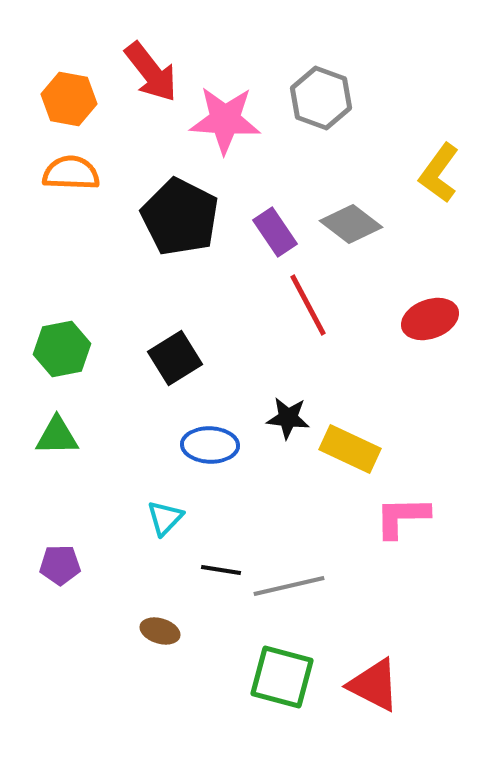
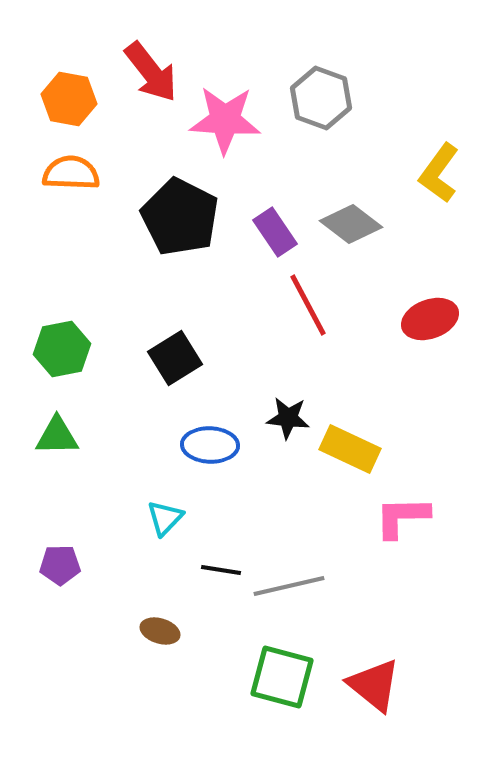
red triangle: rotated 12 degrees clockwise
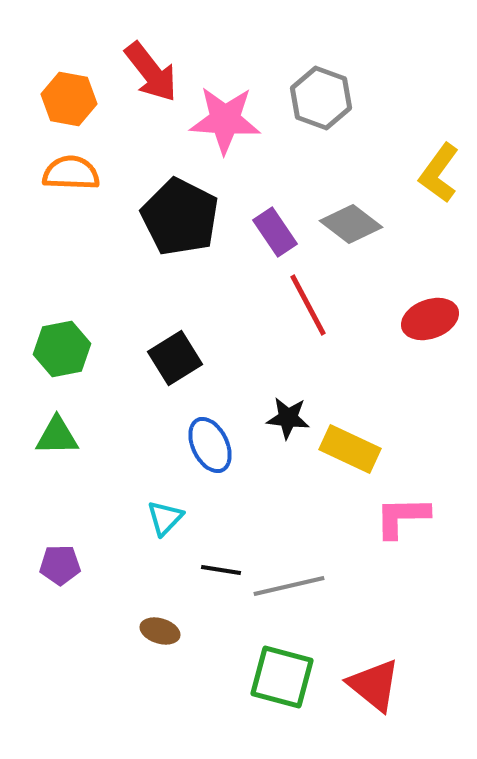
blue ellipse: rotated 62 degrees clockwise
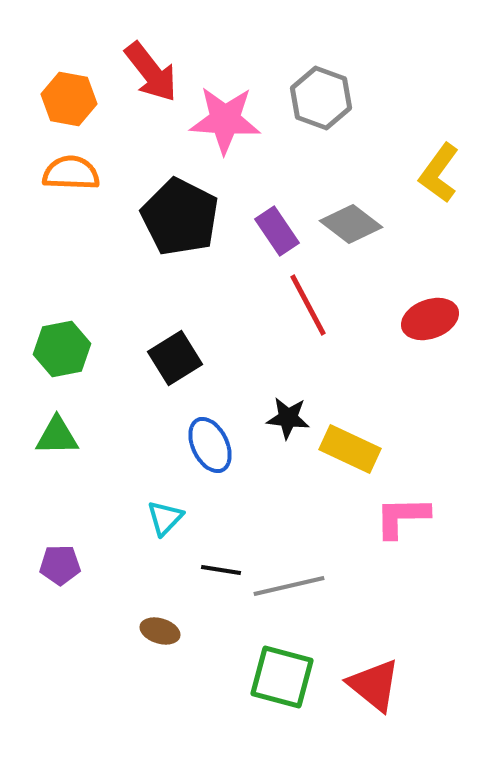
purple rectangle: moved 2 px right, 1 px up
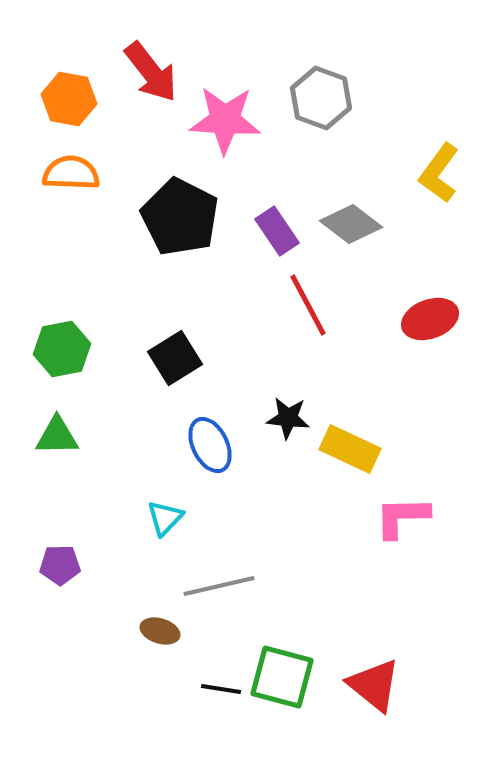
black line: moved 119 px down
gray line: moved 70 px left
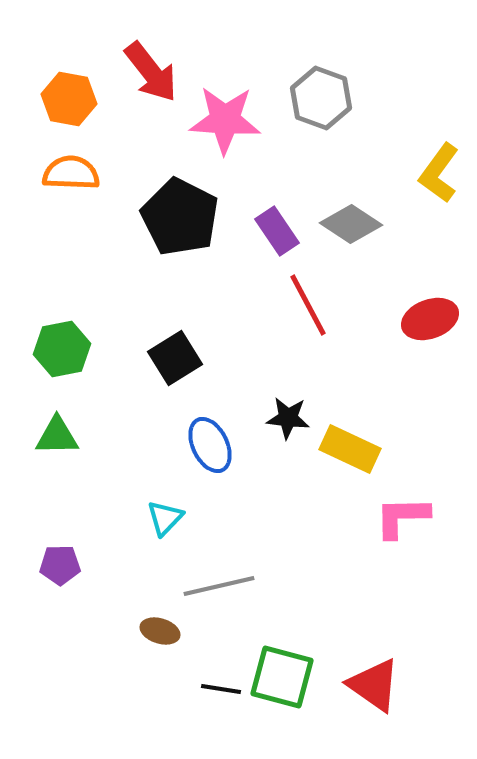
gray diamond: rotated 4 degrees counterclockwise
red triangle: rotated 4 degrees counterclockwise
